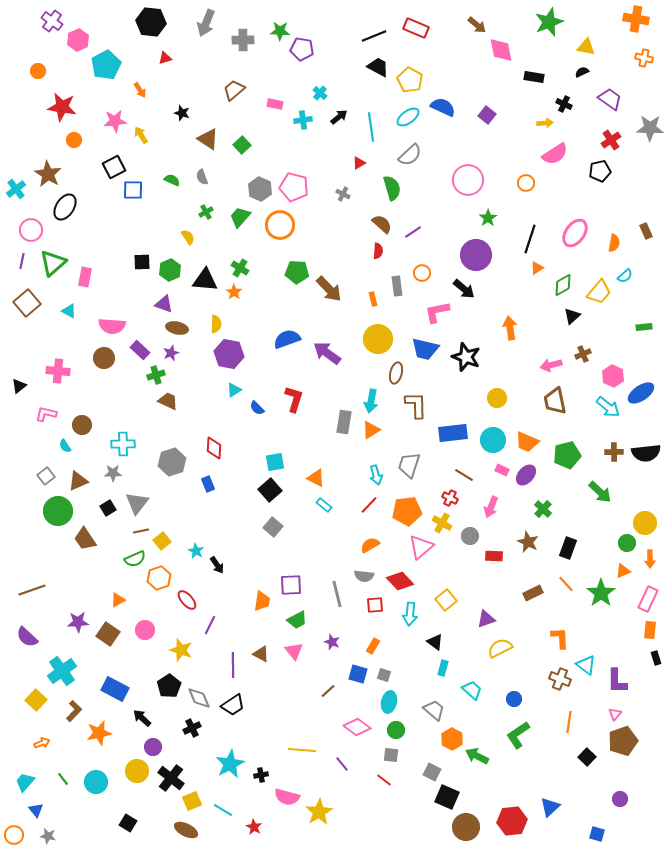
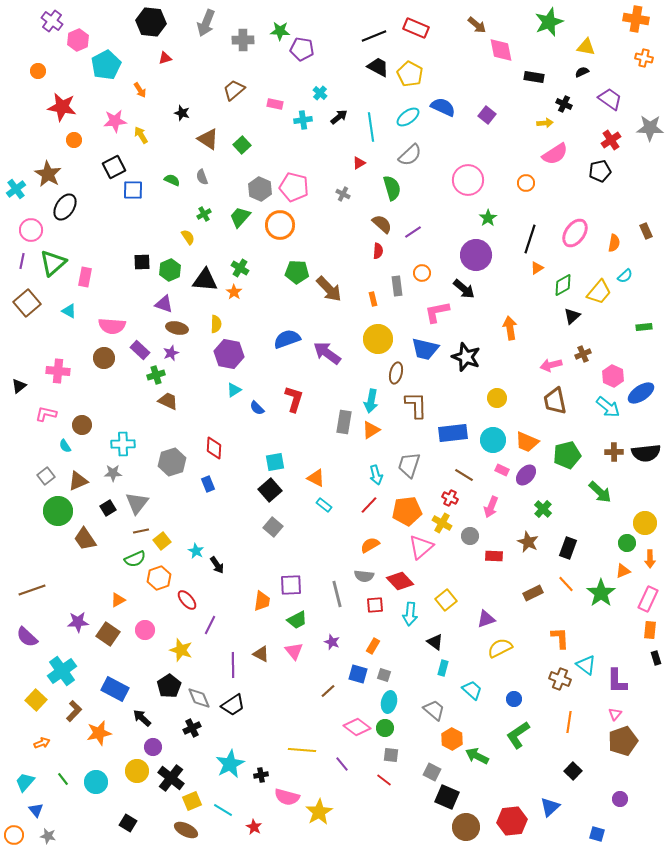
yellow pentagon at (410, 80): moved 6 px up
green cross at (206, 212): moved 2 px left, 2 px down
green circle at (396, 730): moved 11 px left, 2 px up
black square at (587, 757): moved 14 px left, 14 px down
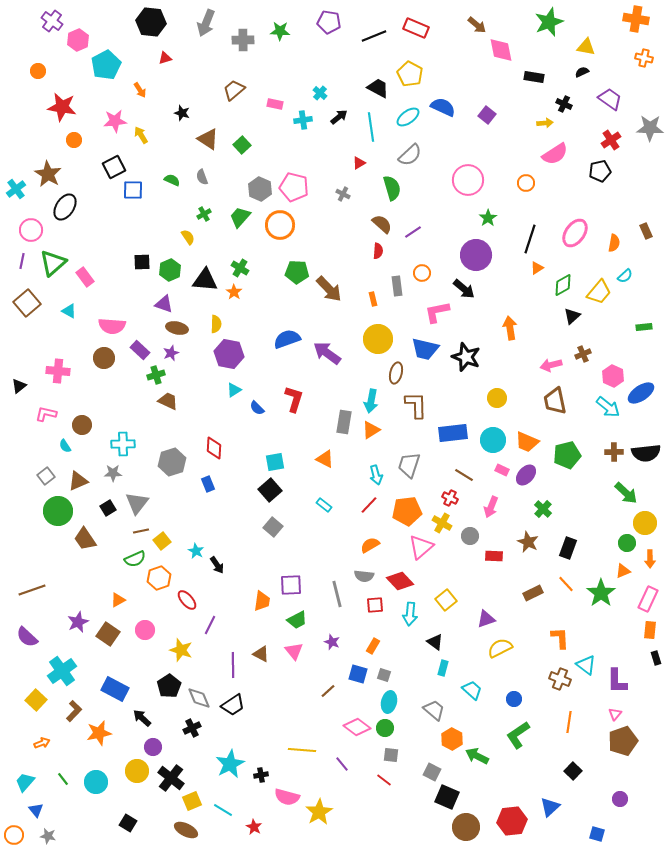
purple pentagon at (302, 49): moved 27 px right, 27 px up
black trapezoid at (378, 67): moved 21 px down
pink rectangle at (85, 277): rotated 48 degrees counterclockwise
orange triangle at (316, 478): moved 9 px right, 19 px up
green arrow at (600, 492): moved 26 px right, 1 px down
purple star at (78, 622): rotated 20 degrees counterclockwise
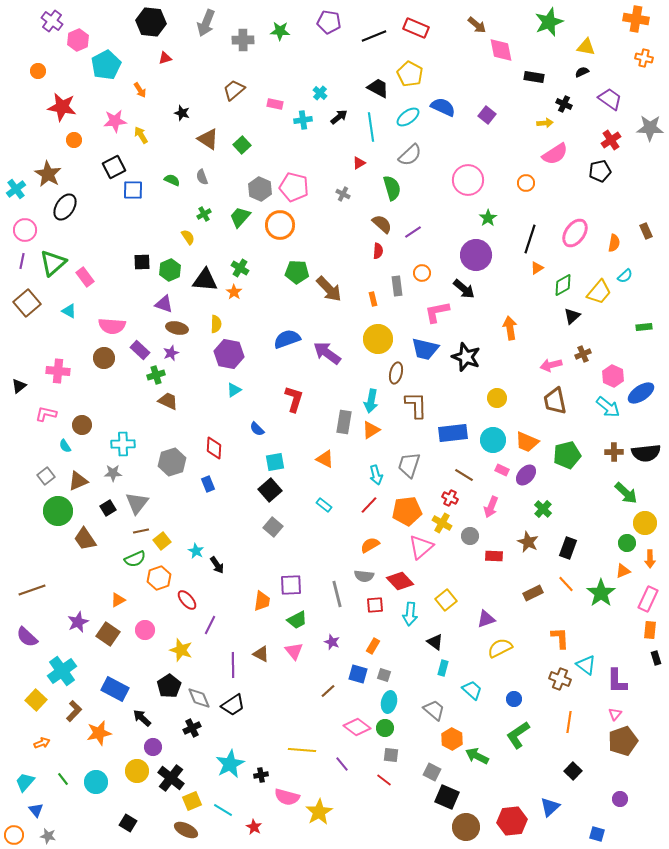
pink circle at (31, 230): moved 6 px left
blue semicircle at (257, 408): moved 21 px down
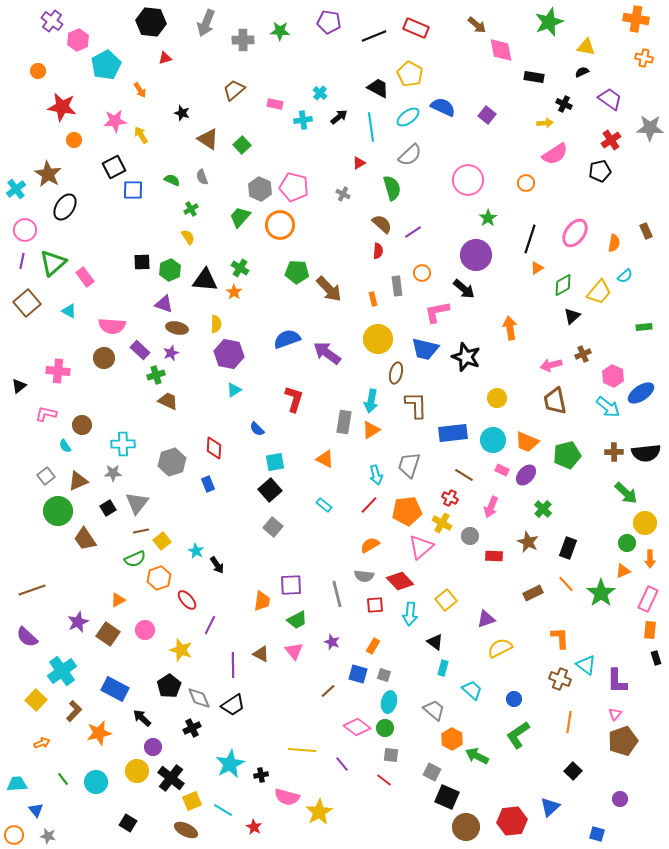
green cross at (204, 214): moved 13 px left, 5 px up
cyan trapezoid at (25, 782): moved 8 px left, 2 px down; rotated 45 degrees clockwise
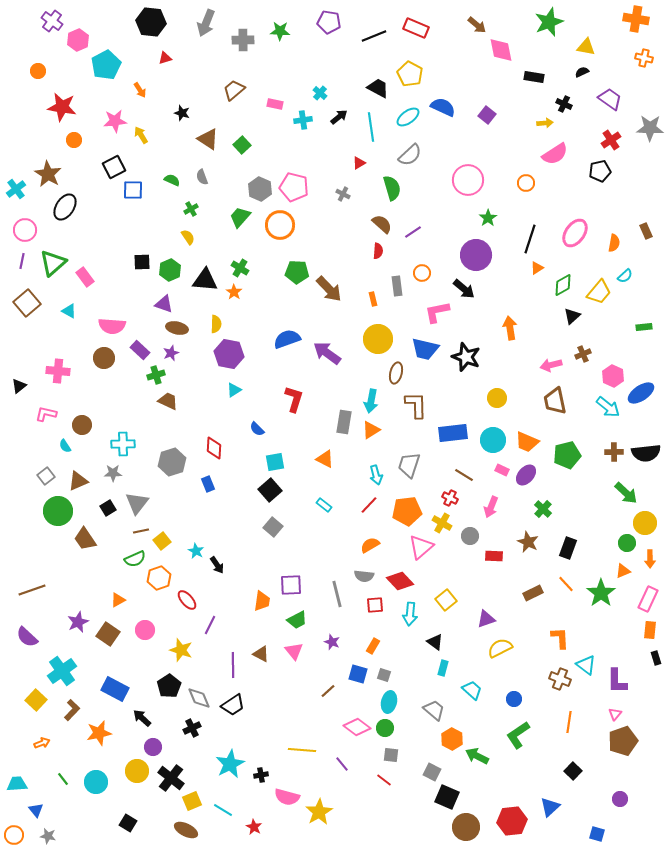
brown L-shape at (74, 711): moved 2 px left, 1 px up
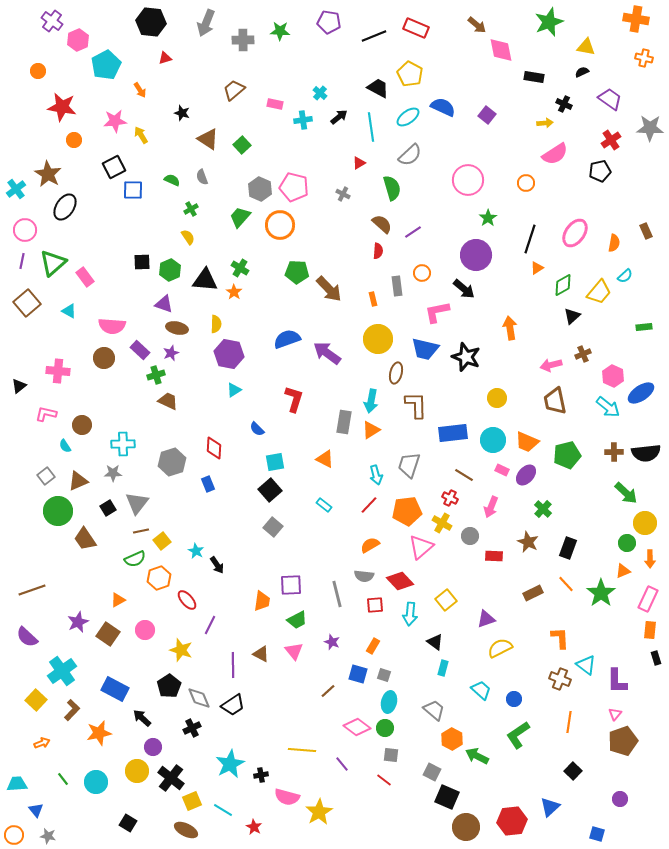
cyan trapezoid at (472, 690): moved 9 px right
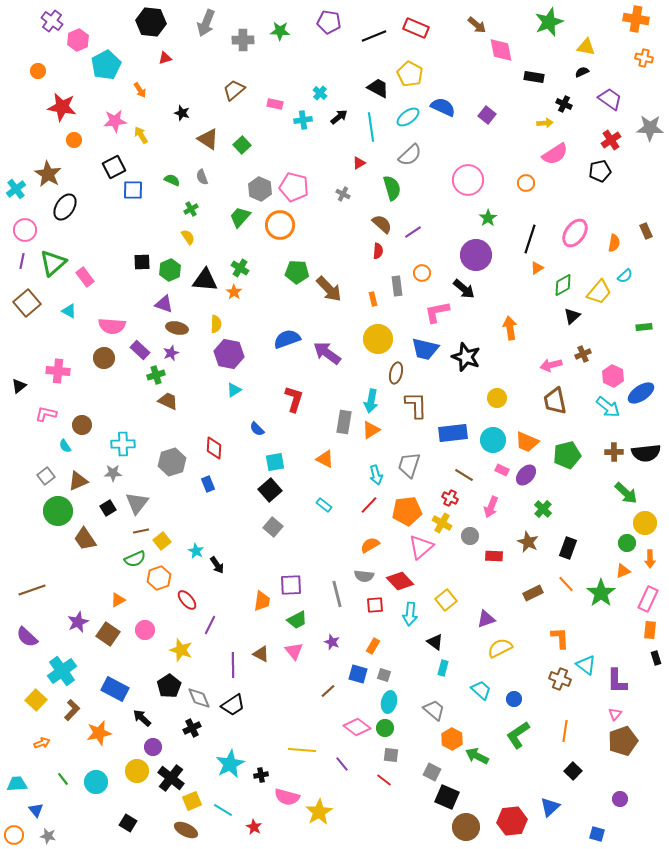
orange line at (569, 722): moved 4 px left, 9 px down
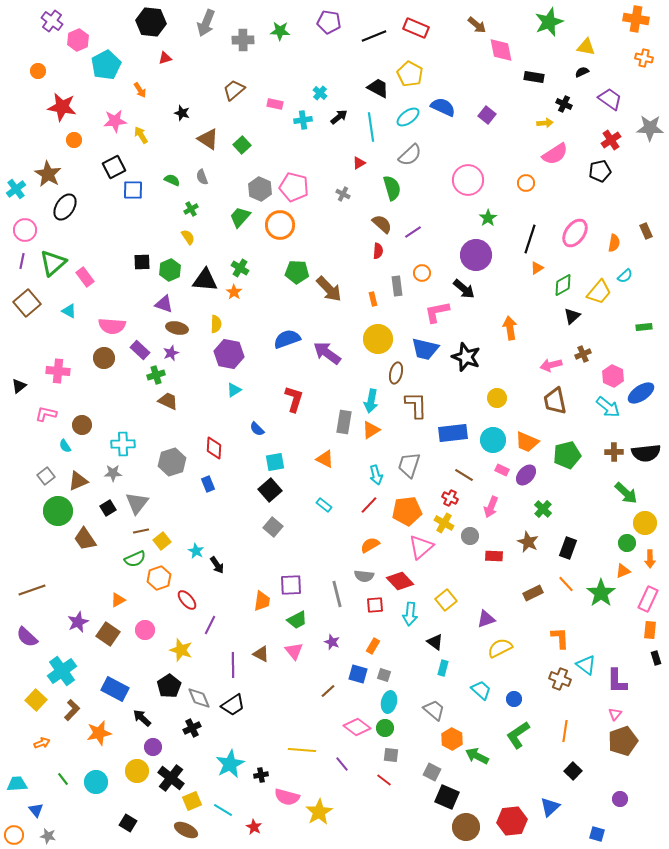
yellow cross at (442, 523): moved 2 px right
